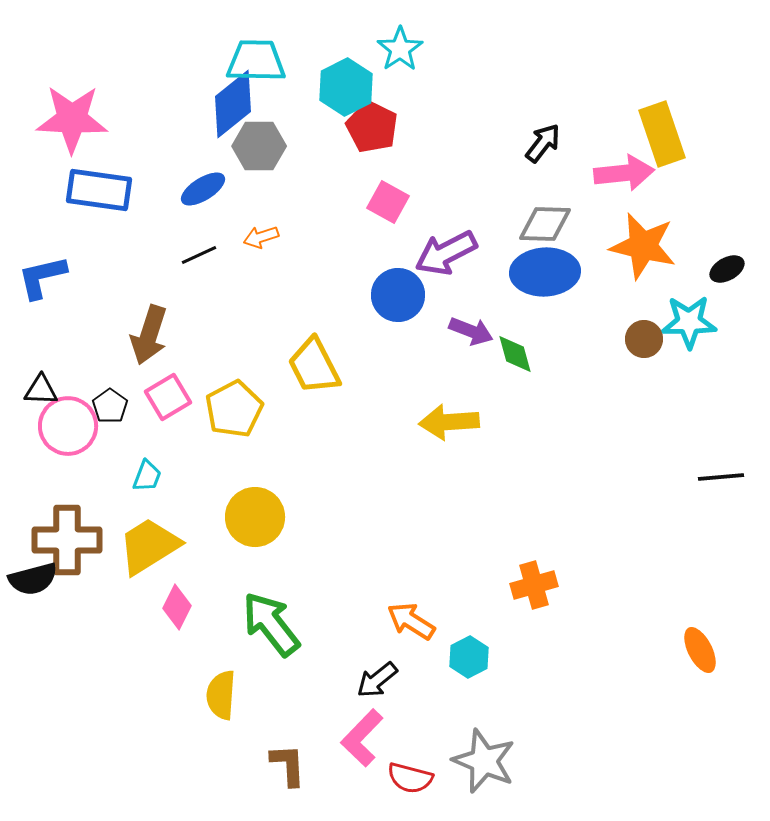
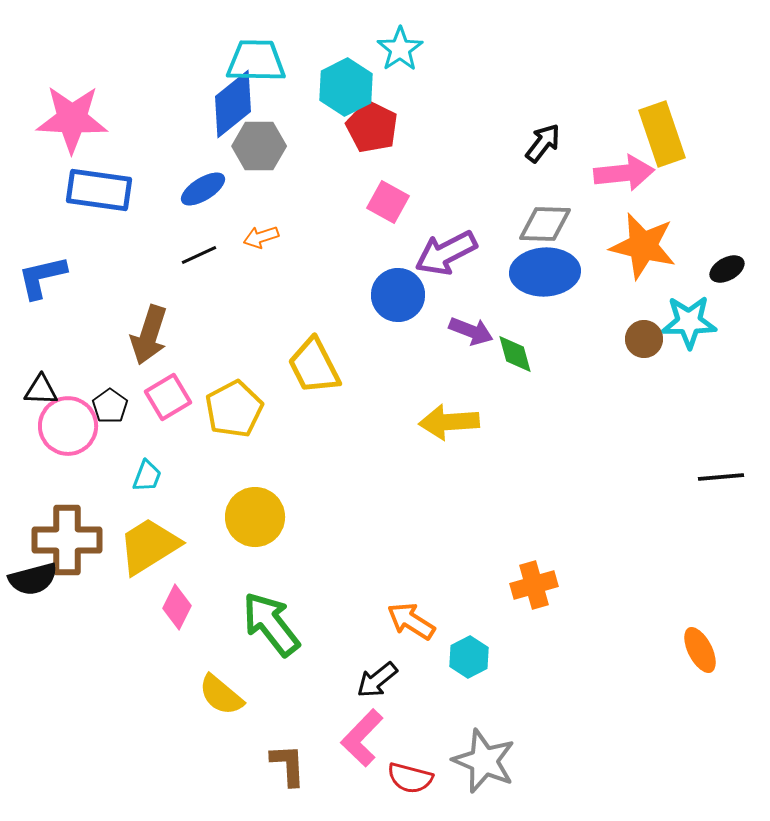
yellow semicircle at (221, 695): rotated 54 degrees counterclockwise
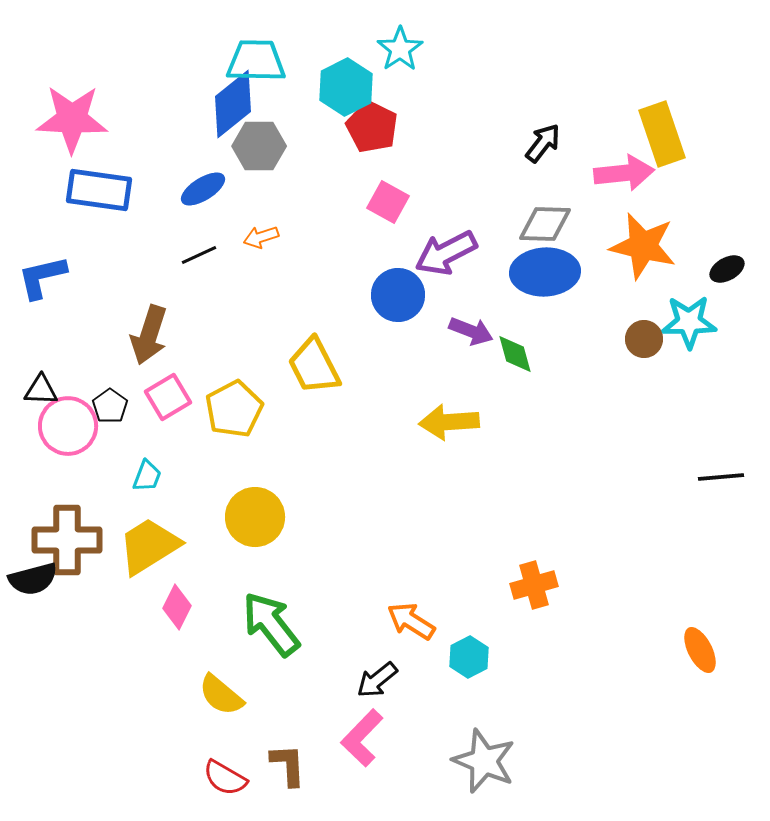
red semicircle at (410, 778): moved 185 px left; rotated 15 degrees clockwise
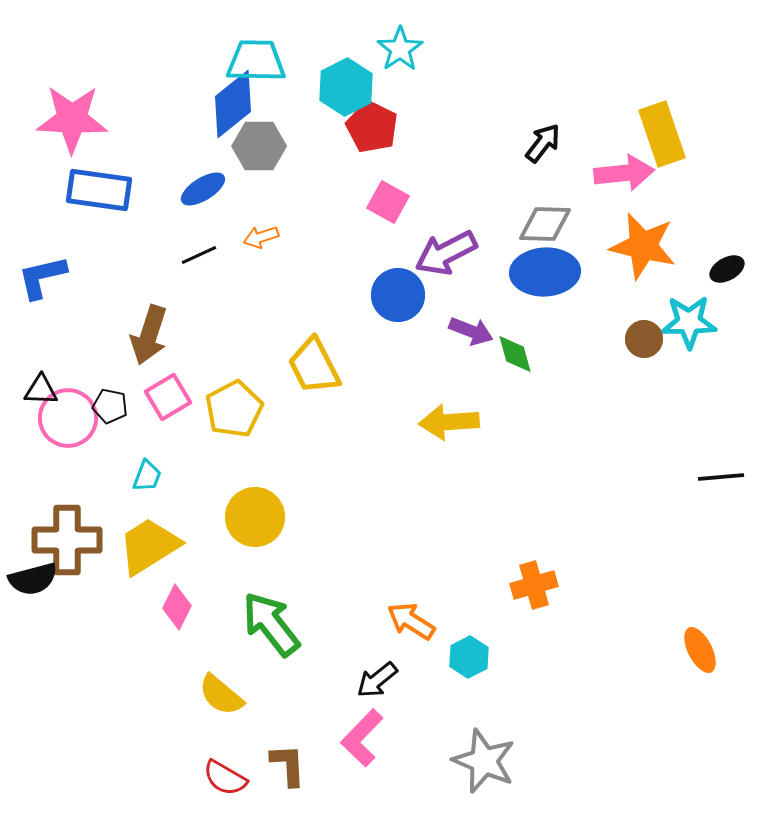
black pentagon at (110, 406): rotated 24 degrees counterclockwise
pink circle at (68, 426): moved 8 px up
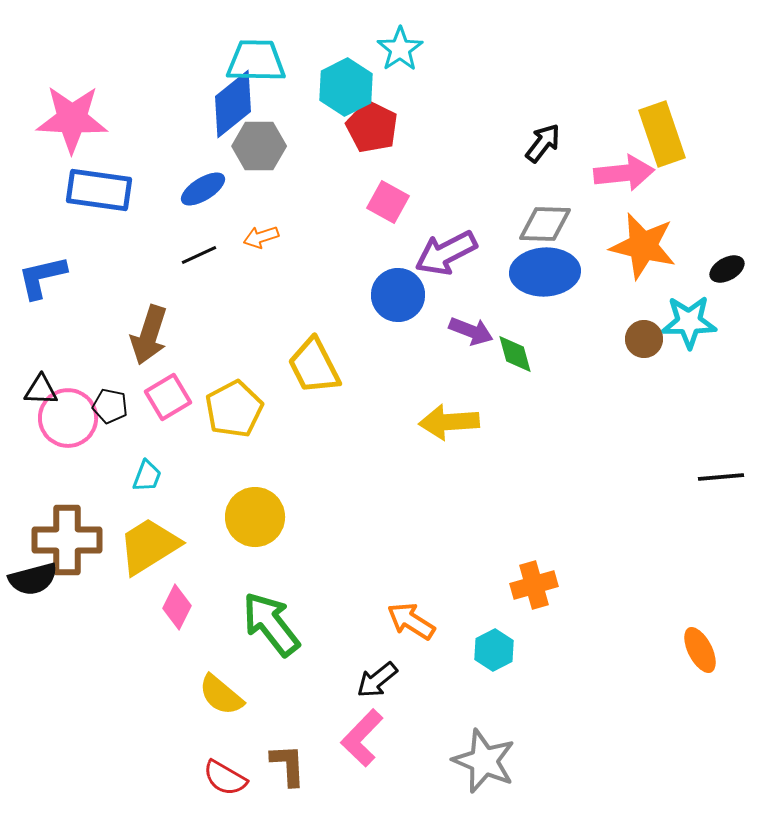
cyan hexagon at (469, 657): moved 25 px right, 7 px up
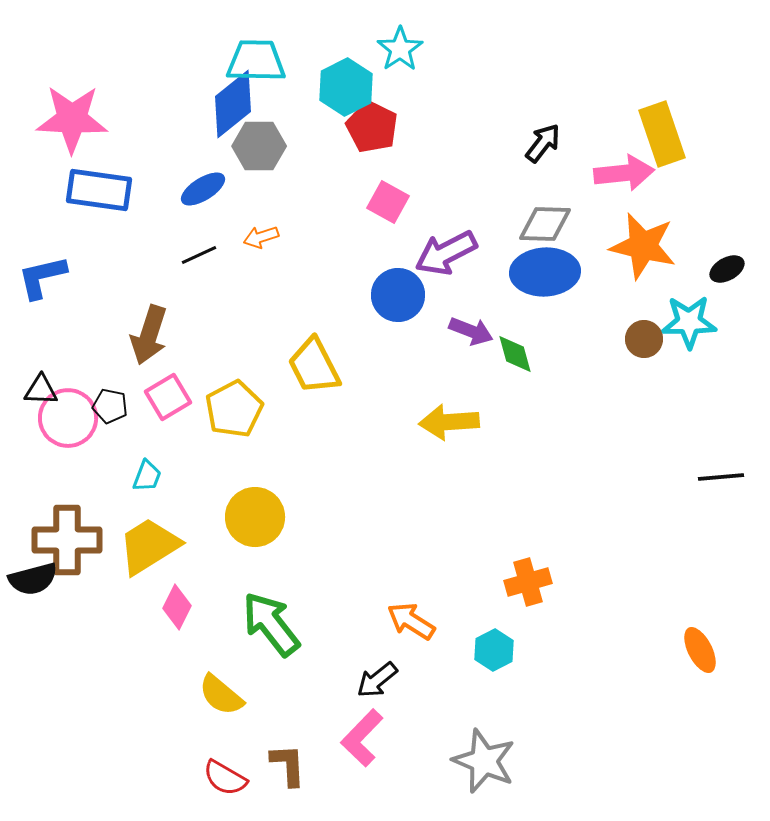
orange cross at (534, 585): moved 6 px left, 3 px up
